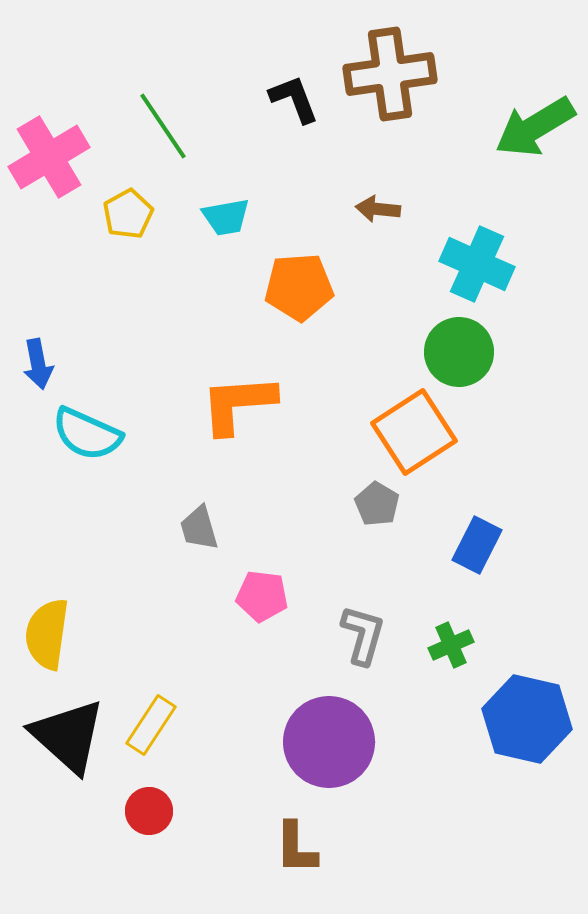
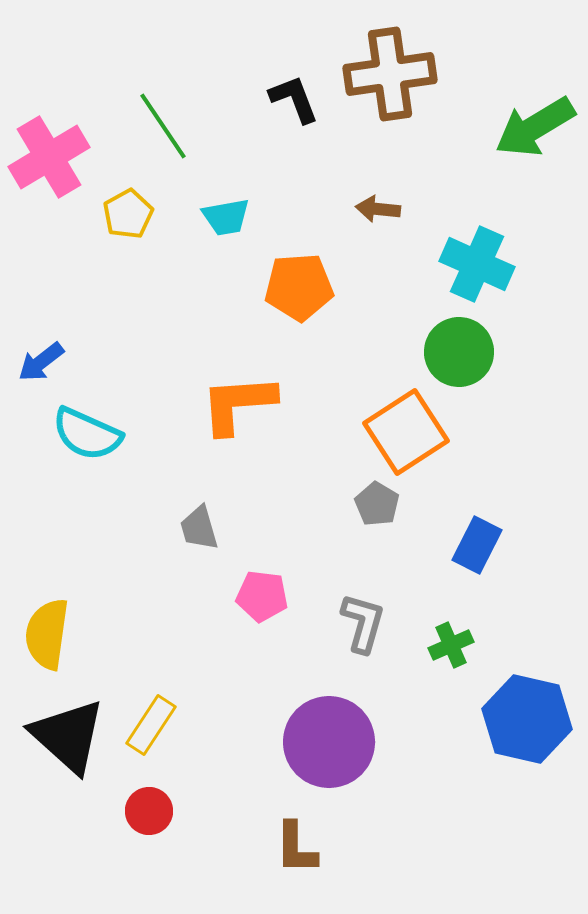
blue arrow: moved 3 px right, 2 px up; rotated 63 degrees clockwise
orange square: moved 8 px left
gray L-shape: moved 12 px up
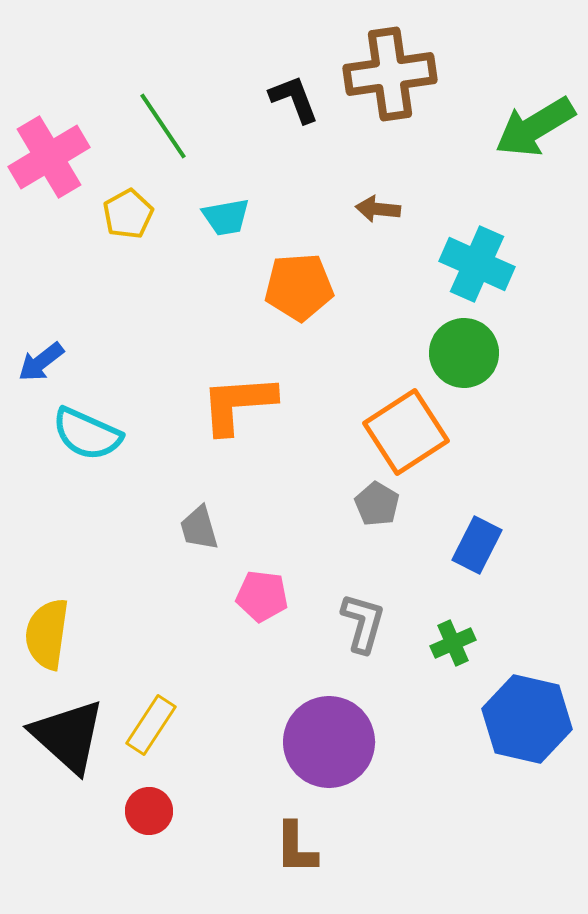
green circle: moved 5 px right, 1 px down
green cross: moved 2 px right, 2 px up
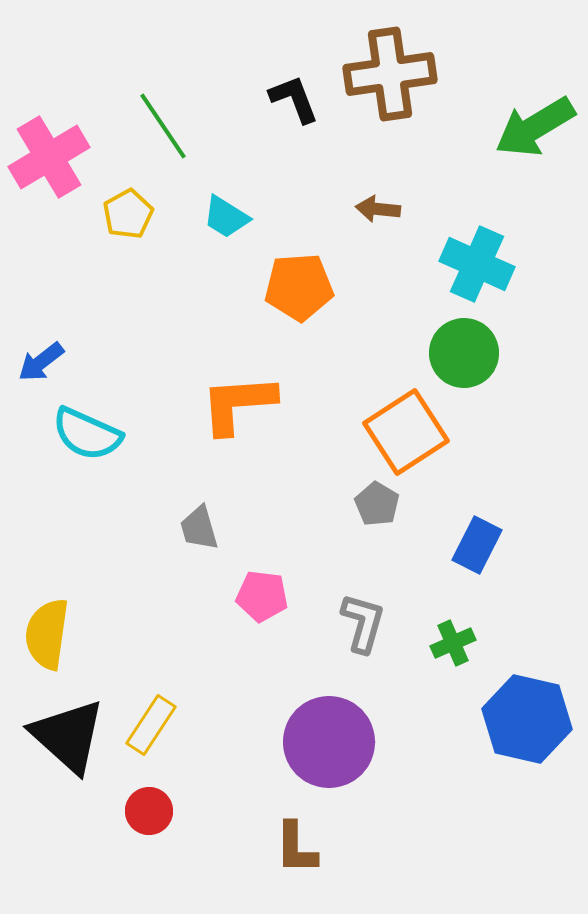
cyan trapezoid: rotated 42 degrees clockwise
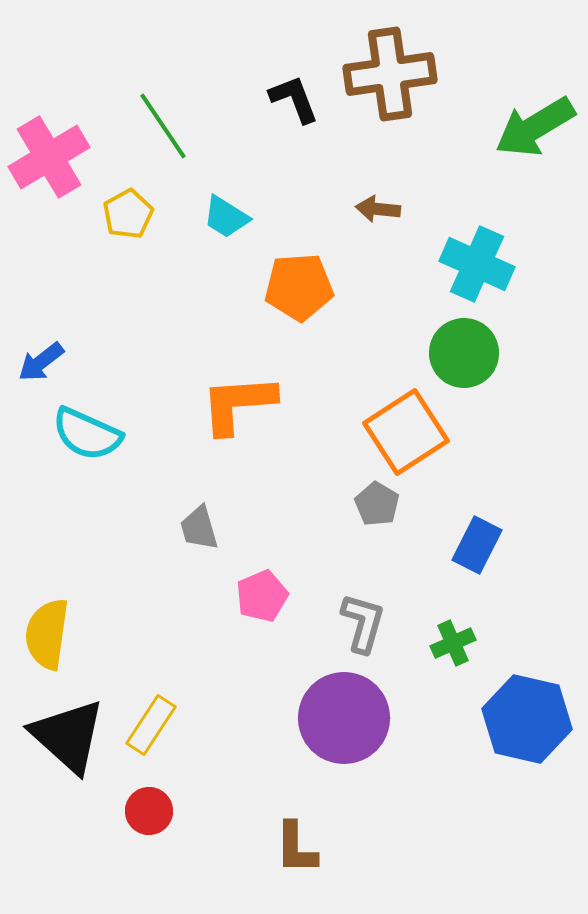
pink pentagon: rotated 30 degrees counterclockwise
purple circle: moved 15 px right, 24 px up
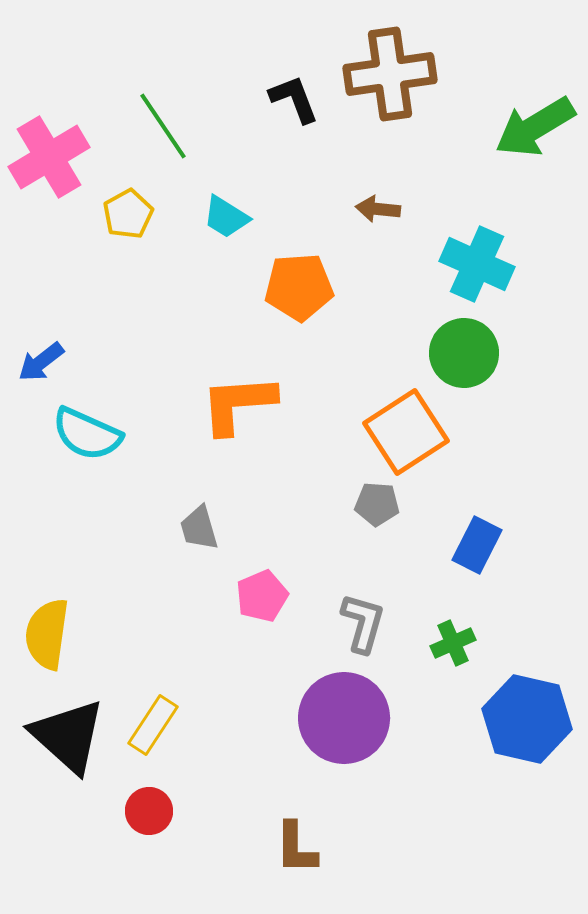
gray pentagon: rotated 27 degrees counterclockwise
yellow rectangle: moved 2 px right
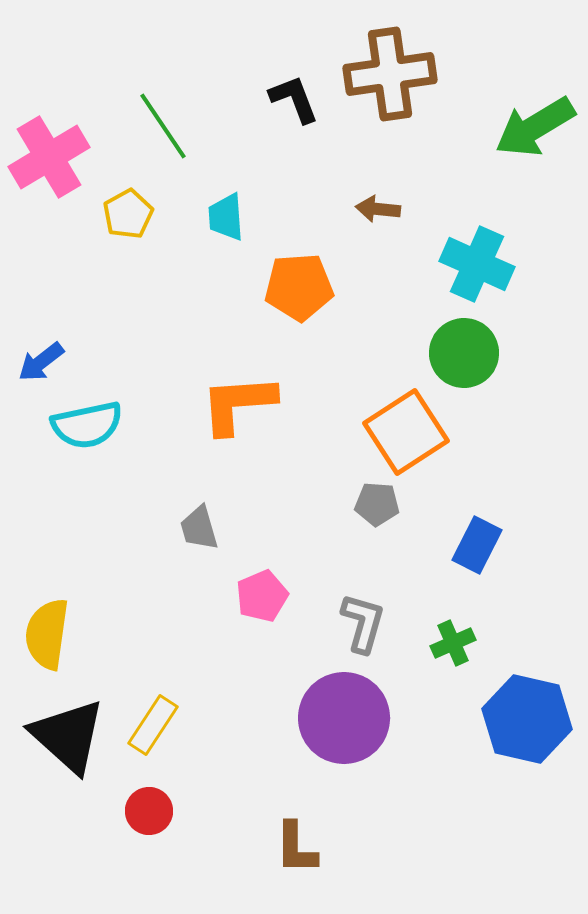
cyan trapezoid: rotated 54 degrees clockwise
cyan semicircle: moved 9 px up; rotated 36 degrees counterclockwise
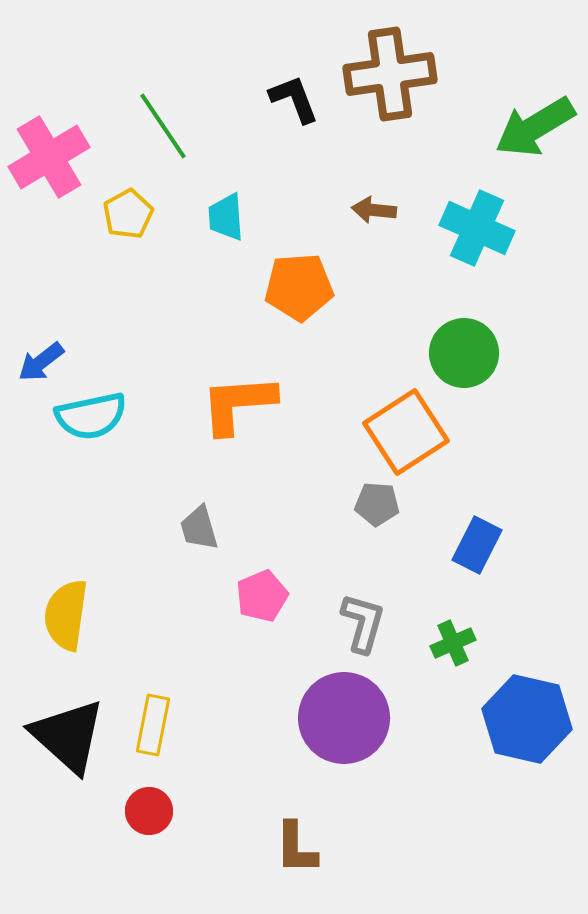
brown arrow: moved 4 px left, 1 px down
cyan cross: moved 36 px up
cyan semicircle: moved 4 px right, 9 px up
yellow semicircle: moved 19 px right, 19 px up
yellow rectangle: rotated 22 degrees counterclockwise
